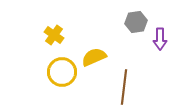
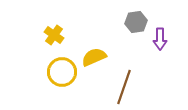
brown line: rotated 12 degrees clockwise
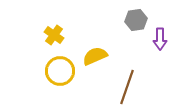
gray hexagon: moved 2 px up
yellow semicircle: moved 1 px right, 1 px up
yellow circle: moved 2 px left, 1 px up
brown line: moved 3 px right
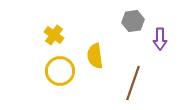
gray hexagon: moved 3 px left, 1 px down
yellow semicircle: rotated 75 degrees counterclockwise
brown line: moved 6 px right, 4 px up
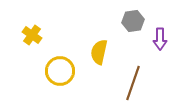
yellow cross: moved 22 px left
yellow semicircle: moved 4 px right, 4 px up; rotated 20 degrees clockwise
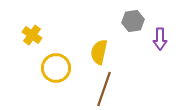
yellow circle: moved 4 px left, 3 px up
brown line: moved 29 px left, 6 px down
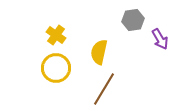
gray hexagon: moved 1 px up
yellow cross: moved 24 px right
purple arrow: rotated 30 degrees counterclockwise
brown line: rotated 12 degrees clockwise
